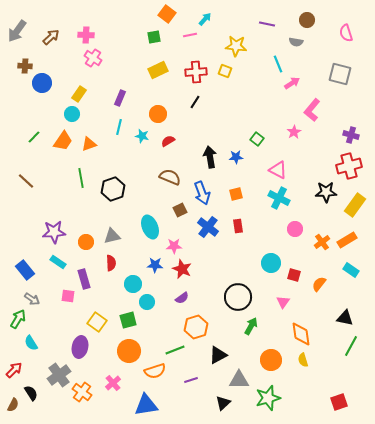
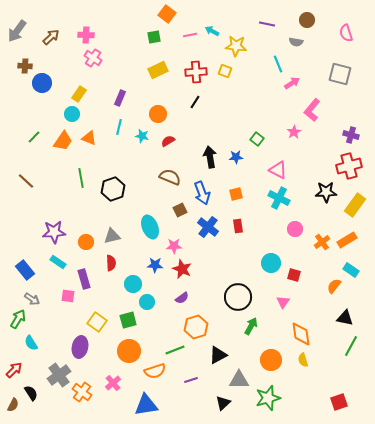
cyan arrow at (205, 19): moved 7 px right, 12 px down; rotated 104 degrees counterclockwise
orange triangle at (89, 144): moved 6 px up; rotated 42 degrees clockwise
orange semicircle at (319, 284): moved 15 px right, 2 px down
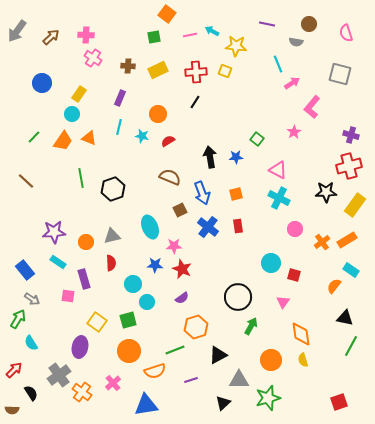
brown circle at (307, 20): moved 2 px right, 4 px down
brown cross at (25, 66): moved 103 px right
pink L-shape at (312, 110): moved 3 px up
brown semicircle at (13, 405): moved 1 px left, 5 px down; rotated 64 degrees clockwise
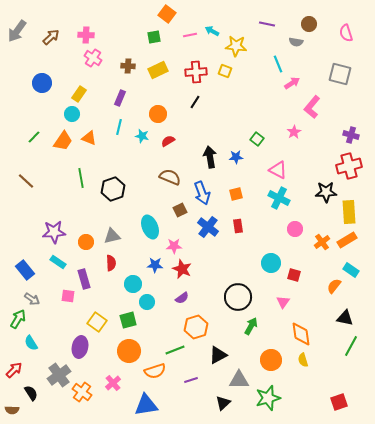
yellow rectangle at (355, 205): moved 6 px left, 7 px down; rotated 40 degrees counterclockwise
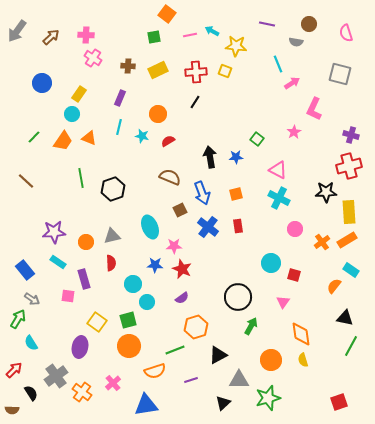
pink L-shape at (312, 107): moved 2 px right, 2 px down; rotated 15 degrees counterclockwise
orange circle at (129, 351): moved 5 px up
gray cross at (59, 375): moved 3 px left, 1 px down
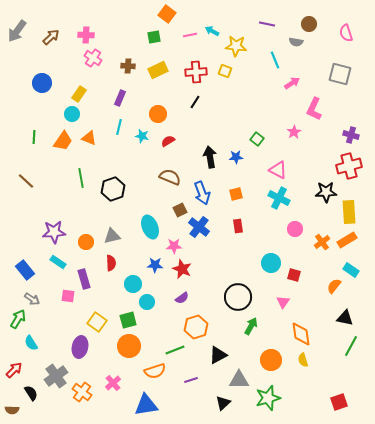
cyan line at (278, 64): moved 3 px left, 4 px up
green line at (34, 137): rotated 40 degrees counterclockwise
blue cross at (208, 227): moved 9 px left
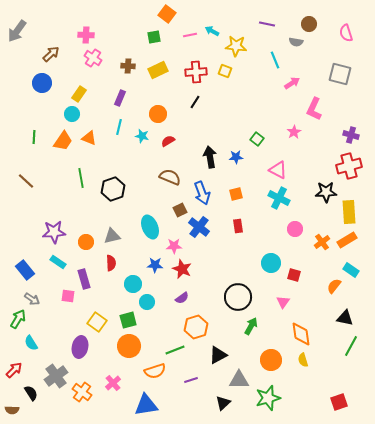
brown arrow at (51, 37): moved 17 px down
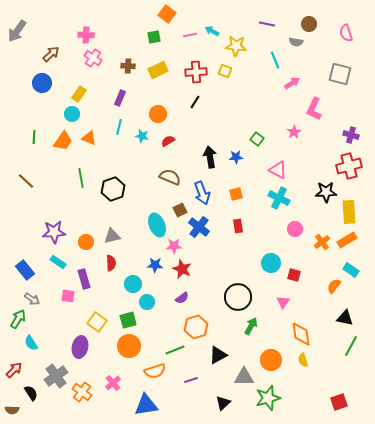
cyan ellipse at (150, 227): moved 7 px right, 2 px up
gray triangle at (239, 380): moved 5 px right, 3 px up
